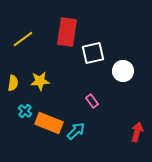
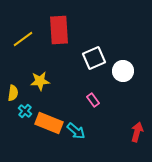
red rectangle: moved 8 px left, 2 px up; rotated 12 degrees counterclockwise
white square: moved 1 px right, 5 px down; rotated 10 degrees counterclockwise
yellow semicircle: moved 10 px down
pink rectangle: moved 1 px right, 1 px up
cyan arrow: rotated 84 degrees clockwise
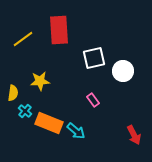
white square: rotated 10 degrees clockwise
red arrow: moved 3 px left, 3 px down; rotated 138 degrees clockwise
